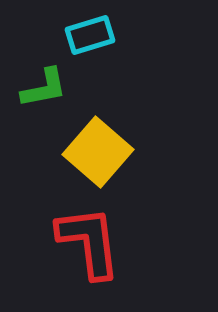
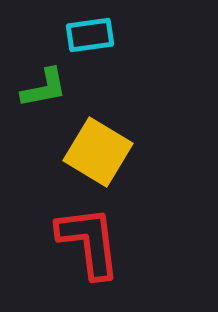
cyan rectangle: rotated 9 degrees clockwise
yellow square: rotated 10 degrees counterclockwise
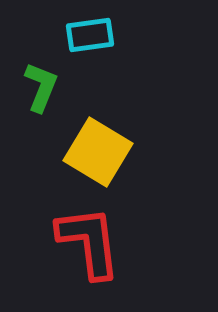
green L-shape: moved 3 px left, 1 px up; rotated 57 degrees counterclockwise
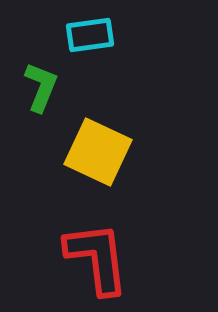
yellow square: rotated 6 degrees counterclockwise
red L-shape: moved 8 px right, 16 px down
